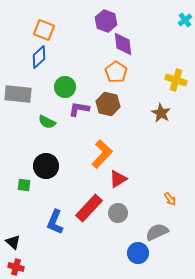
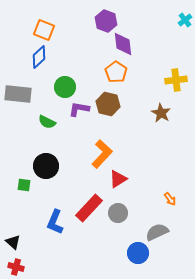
yellow cross: rotated 25 degrees counterclockwise
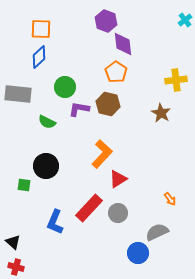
orange square: moved 3 px left, 1 px up; rotated 20 degrees counterclockwise
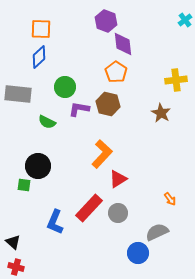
black circle: moved 8 px left
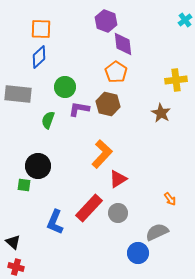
green semicircle: moved 1 px right, 2 px up; rotated 84 degrees clockwise
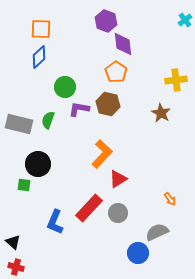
gray rectangle: moved 1 px right, 30 px down; rotated 8 degrees clockwise
black circle: moved 2 px up
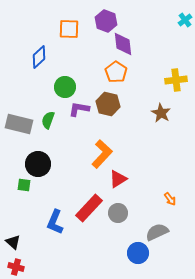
orange square: moved 28 px right
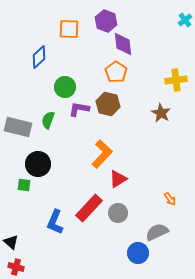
gray rectangle: moved 1 px left, 3 px down
black triangle: moved 2 px left
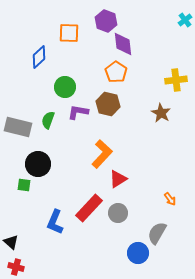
orange square: moved 4 px down
purple L-shape: moved 1 px left, 3 px down
gray semicircle: moved 1 px down; rotated 35 degrees counterclockwise
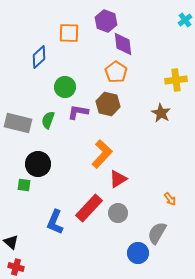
gray rectangle: moved 4 px up
